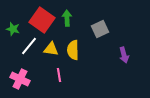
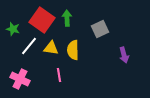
yellow triangle: moved 1 px up
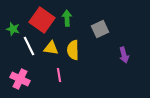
white line: rotated 66 degrees counterclockwise
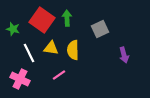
white line: moved 7 px down
pink line: rotated 64 degrees clockwise
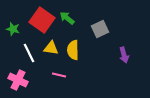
green arrow: rotated 49 degrees counterclockwise
pink line: rotated 48 degrees clockwise
pink cross: moved 2 px left, 1 px down
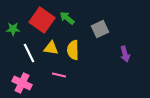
green star: rotated 16 degrees counterclockwise
purple arrow: moved 1 px right, 1 px up
pink cross: moved 4 px right, 3 px down
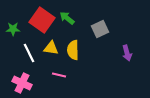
purple arrow: moved 2 px right, 1 px up
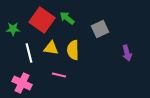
white line: rotated 12 degrees clockwise
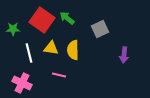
purple arrow: moved 3 px left, 2 px down; rotated 21 degrees clockwise
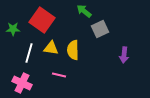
green arrow: moved 17 px right, 7 px up
white line: rotated 30 degrees clockwise
